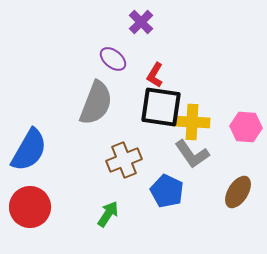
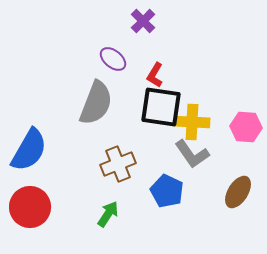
purple cross: moved 2 px right, 1 px up
brown cross: moved 6 px left, 4 px down
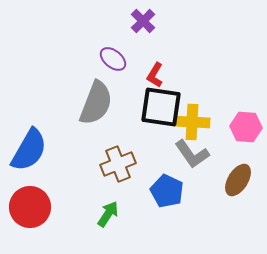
brown ellipse: moved 12 px up
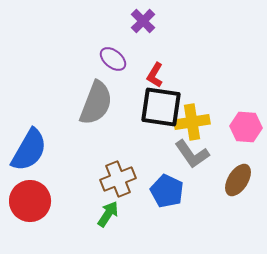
yellow cross: rotated 12 degrees counterclockwise
brown cross: moved 15 px down
red circle: moved 6 px up
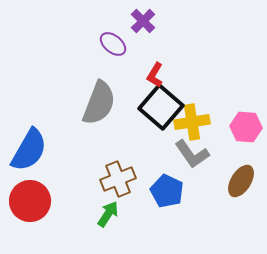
purple ellipse: moved 15 px up
gray semicircle: moved 3 px right
black square: rotated 33 degrees clockwise
brown ellipse: moved 3 px right, 1 px down
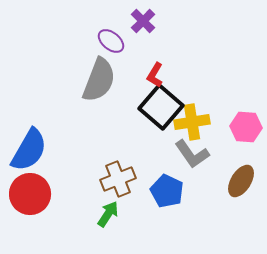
purple ellipse: moved 2 px left, 3 px up
gray semicircle: moved 23 px up
red circle: moved 7 px up
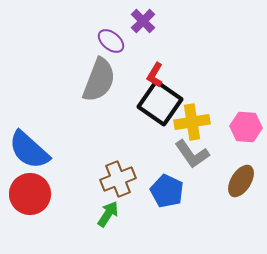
black square: moved 1 px left, 4 px up; rotated 6 degrees counterclockwise
blue semicircle: rotated 102 degrees clockwise
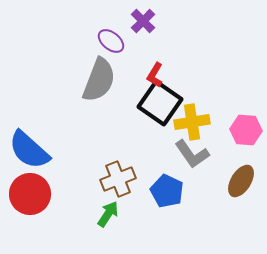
pink hexagon: moved 3 px down
